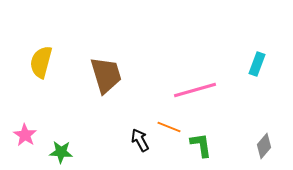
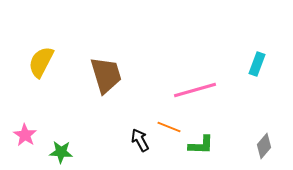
yellow semicircle: rotated 12 degrees clockwise
green L-shape: rotated 100 degrees clockwise
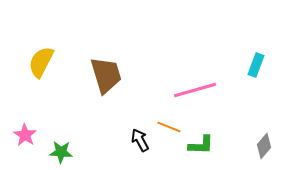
cyan rectangle: moved 1 px left, 1 px down
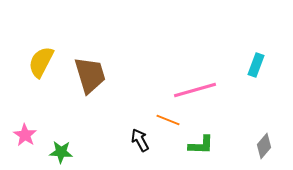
brown trapezoid: moved 16 px left
orange line: moved 1 px left, 7 px up
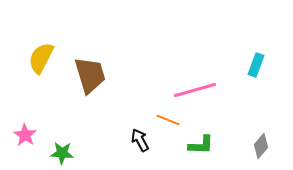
yellow semicircle: moved 4 px up
gray diamond: moved 3 px left
green star: moved 1 px right, 1 px down
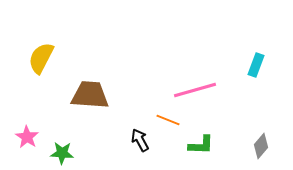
brown trapezoid: moved 20 px down; rotated 69 degrees counterclockwise
pink star: moved 2 px right, 2 px down
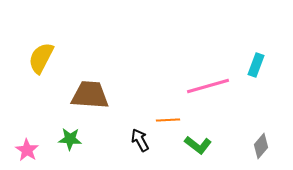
pink line: moved 13 px right, 4 px up
orange line: rotated 25 degrees counterclockwise
pink star: moved 13 px down
green L-shape: moved 3 px left; rotated 36 degrees clockwise
green star: moved 8 px right, 14 px up
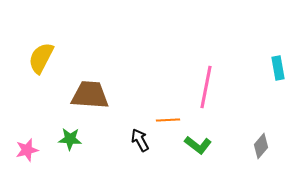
cyan rectangle: moved 22 px right, 3 px down; rotated 30 degrees counterclockwise
pink line: moved 2 px left, 1 px down; rotated 63 degrees counterclockwise
pink star: rotated 25 degrees clockwise
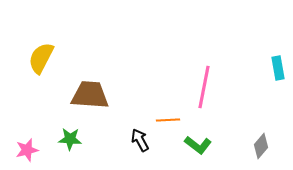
pink line: moved 2 px left
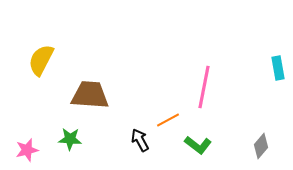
yellow semicircle: moved 2 px down
orange line: rotated 25 degrees counterclockwise
